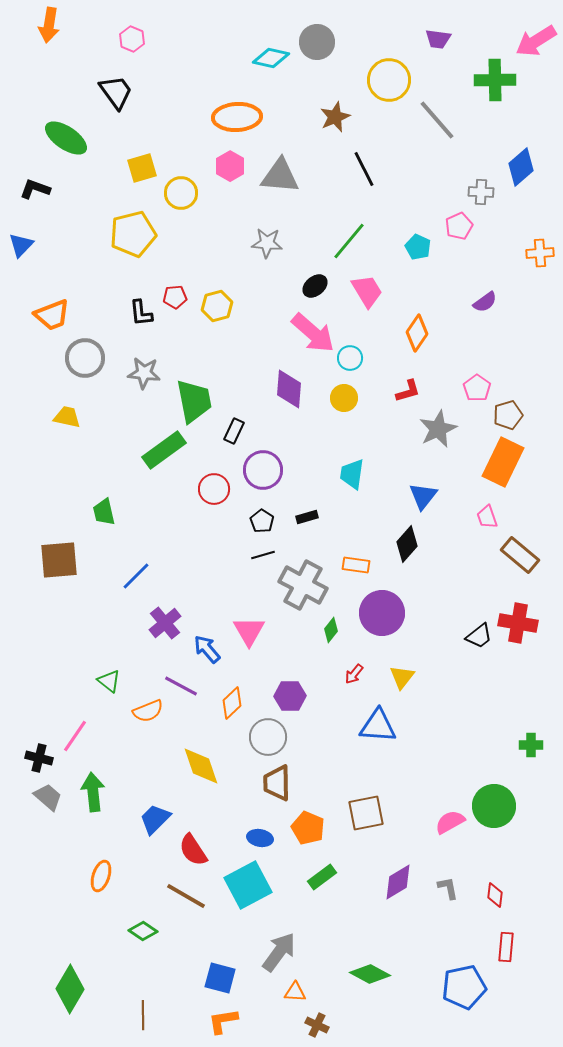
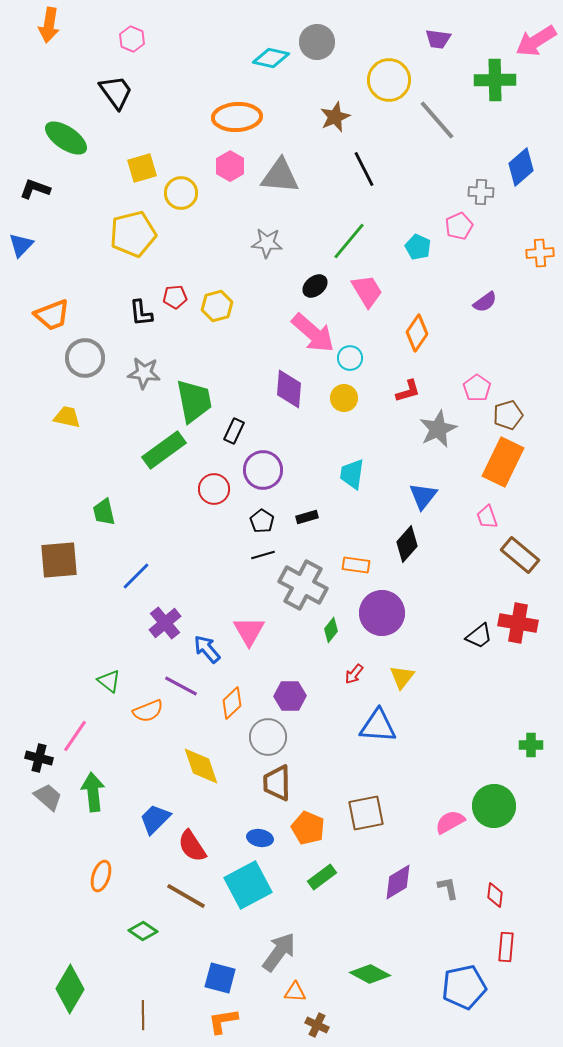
red semicircle at (193, 850): moved 1 px left, 4 px up
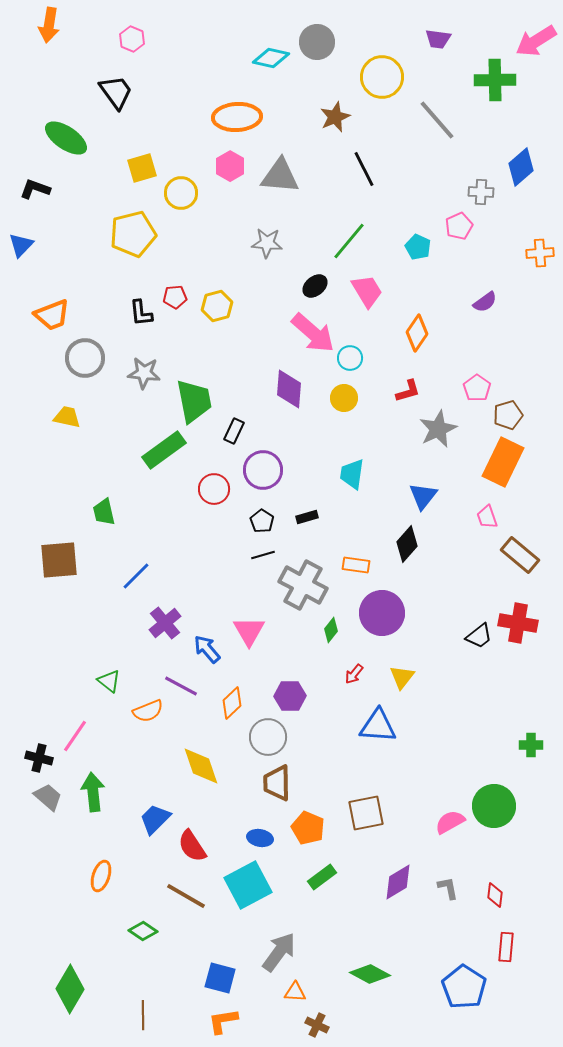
yellow circle at (389, 80): moved 7 px left, 3 px up
blue pentagon at (464, 987): rotated 27 degrees counterclockwise
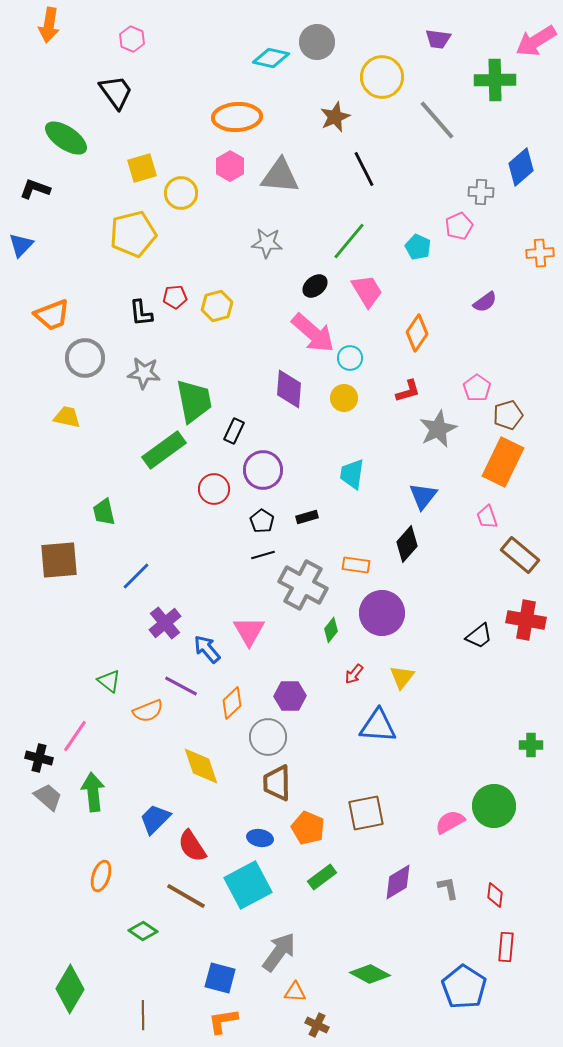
red cross at (518, 623): moved 8 px right, 3 px up
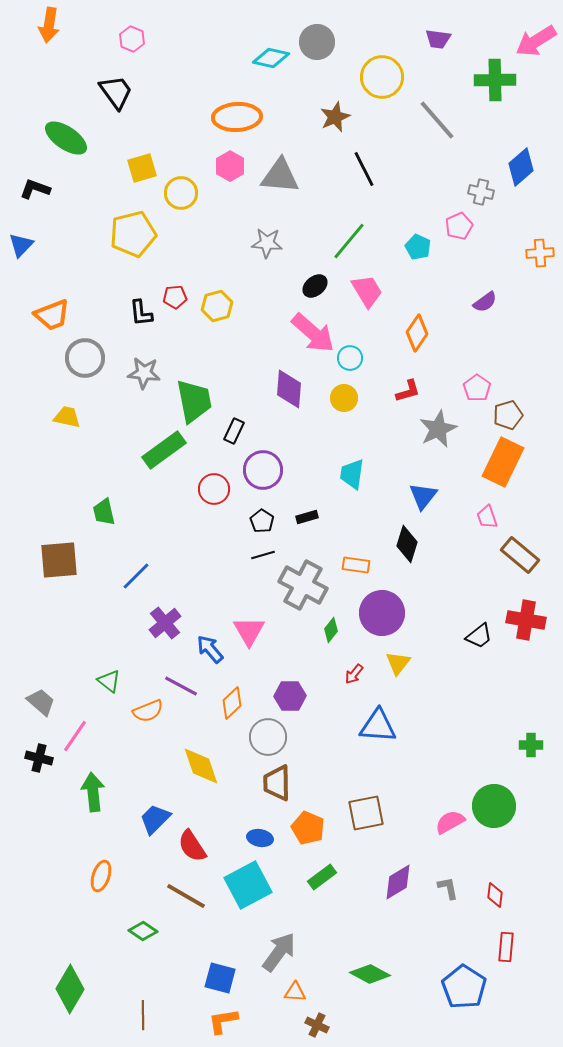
gray cross at (481, 192): rotated 10 degrees clockwise
black diamond at (407, 544): rotated 24 degrees counterclockwise
blue arrow at (207, 649): moved 3 px right
yellow triangle at (402, 677): moved 4 px left, 14 px up
gray trapezoid at (48, 797): moved 7 px left, 95 px up
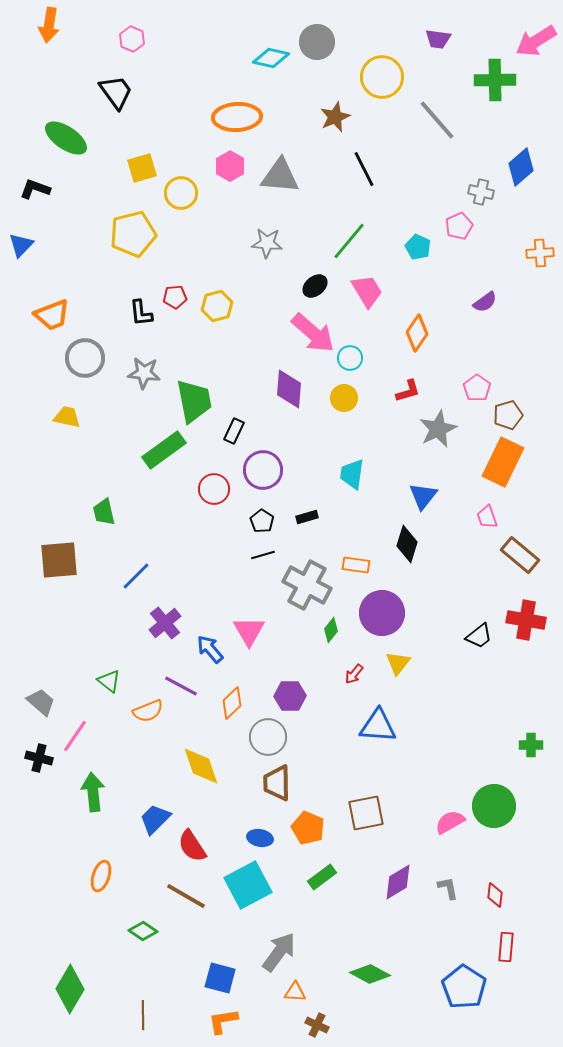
gray cross at (303, 585): moved 4 px right
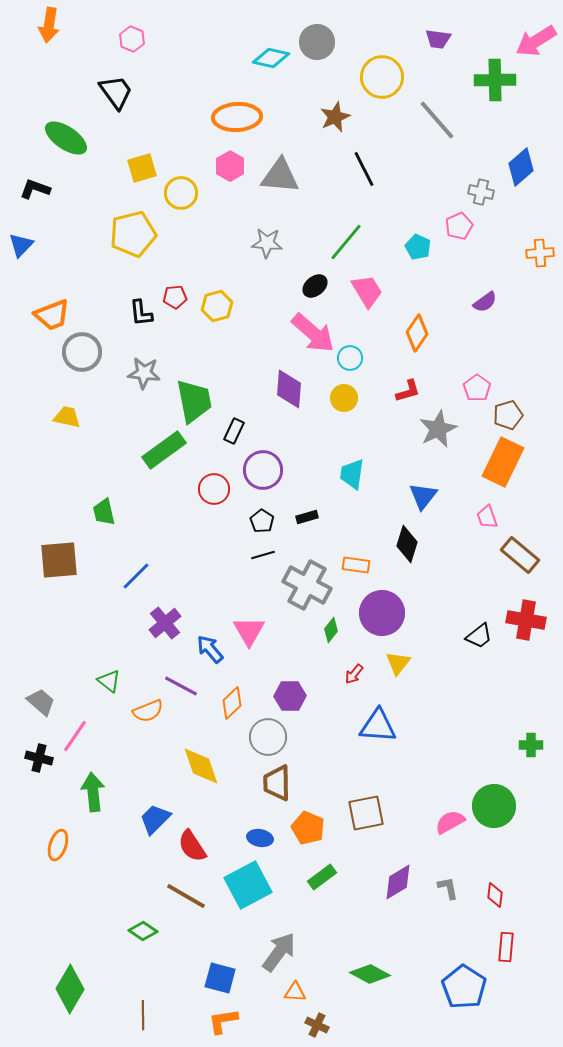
green line at (349, 241): moved 3 px left, 1 px down
gray circle at (85, 358): moved 3 px left, 6 px up
orange ellipse at (101, 876): moved 43 px left, 31 px up
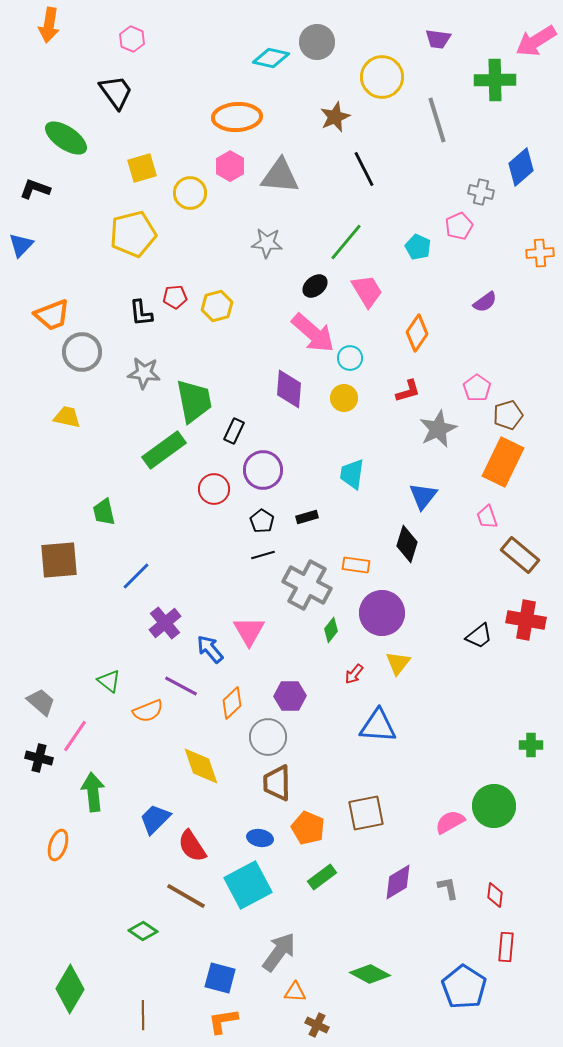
gray line at (437, 120): rotated 24 degrees clockwise
yellow circle at (181, 193): moved 9 px right
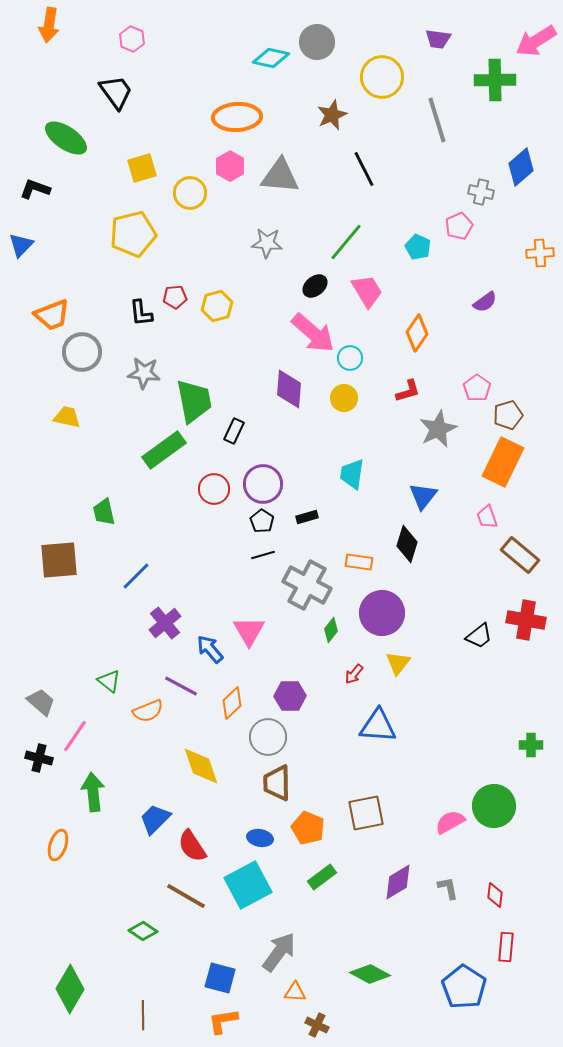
brown star at (335, 117): moved 3 px left, 2 px up
purple circle at (263, 470): moved 14 px down
orange rectangle at (356, 565): moved 3 px right, 3 px up
